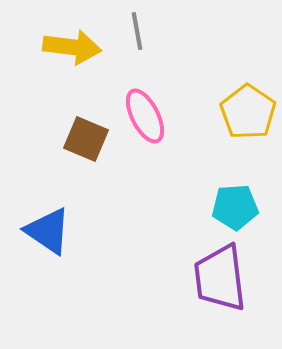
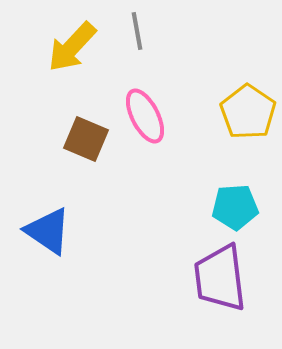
yellow arrow: rotated 126 degrees clockwise
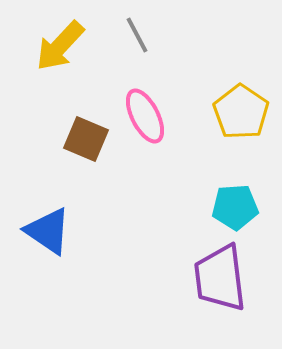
gray line: moved 4 px down; rotated 18 degrees counterclockwise
yellow arrow: moved 12 px left, 1 px up
yellow pentagon: moved 7 px left
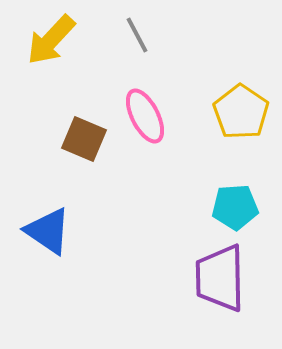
yellow arrow: moved 9 px left, 6 px up
brown square: moved 2 px left
purple trapezoid: rotated 6 degrees clockwise
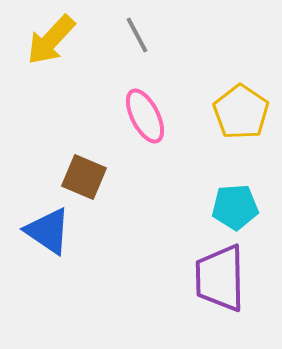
brown square: moved 38 px down
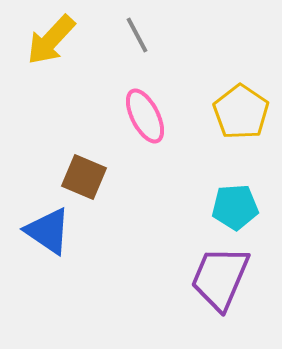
purple trapezoid: rotated 24 degrees clockwise
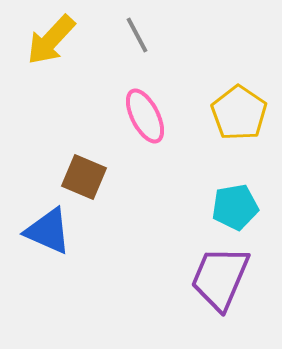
yellow pentagon: moved 2 px left, 1 px down
cyan pentagon: rotated 6 degrees counterclockwise
blue triangle: rotated 10 degrees counterclockwise
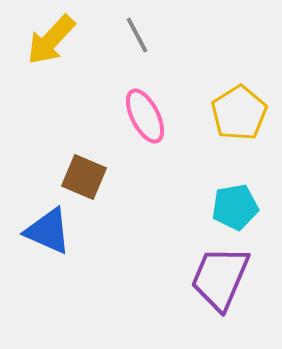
yellow pentagon: rotated 6 degrees clockwise
